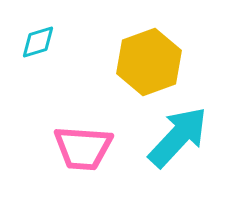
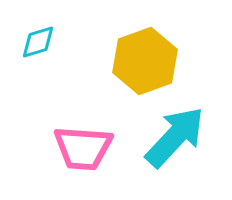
yellow hexagon: moved 4 px left, 1 px up
cyan arrow: moved 3 px left
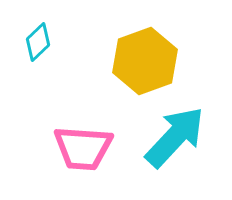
cyan diamond: rotated 27 degrees counterclockwise
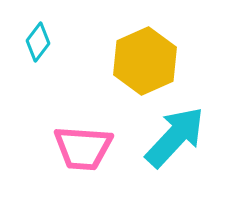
cyan diamond: rotated 9 degrees counterclockwise
yellow hexagon: rotated 4 degrees counterclockwise
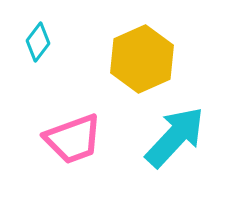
yellow hexagon: moved 3 px left, 2 px up
pink trapezoid: moved 10 px left, 9 px up; rotated 24 degrees counterclockwise
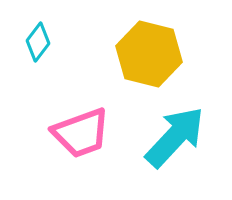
yellow hexagon: moved 7 px right, 5 px up; rotated 22 degrees counterclockwise
pink trapezoid: moved 8 px right, 6 px up
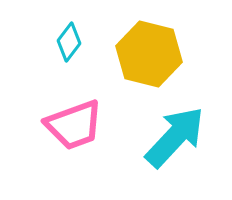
cyan diamond: moved 31 px right
pink trapezoid: moved 7 px left, 8 px up
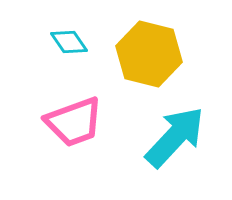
cyan diamond: rotated 72 degrees counterclockwise
pink trapezoid: moved 3 px up
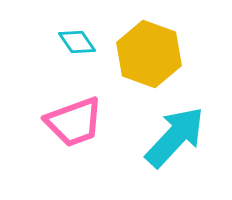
cyan diamond: moved 8 px right
yellow hexagon: rotated 6 degrees clockwise
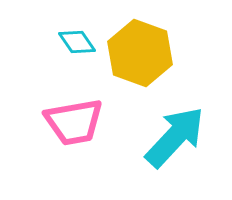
yellow hexagon: moved 9 px left, 1 px up
pink trapezoid: rotated 10 degrees clockwise
